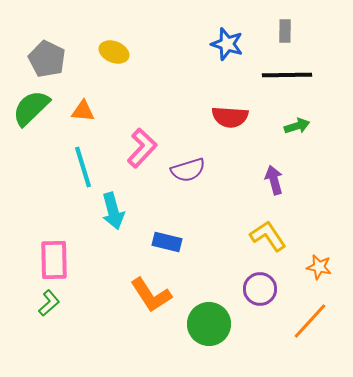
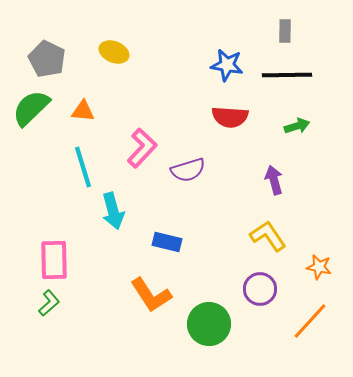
blue star: moved 21 px down; rotated 8 degrees counterclockwise
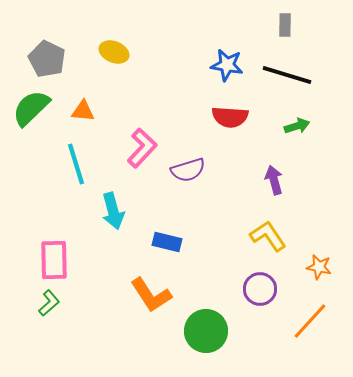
gray rectangle: moved 6 px up
black line: rotated 18 degrees clockwise
cyan line: moved 7 px left, 3 px up
green circle: moved 3 px left, 7 px down
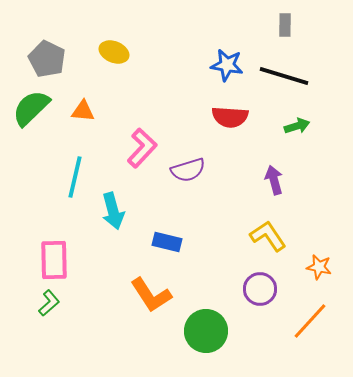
black line: moved 3 px left, 1 px down
cyan line: moved 1 px left, 13 px down; rotated 30 degrees clockwise
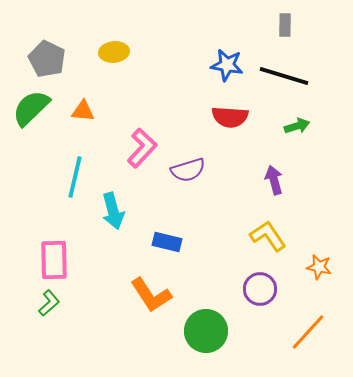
yellow ellipse: rotated 28 degrees counterclockwise
orange line: moved 2 px left, 11 px down
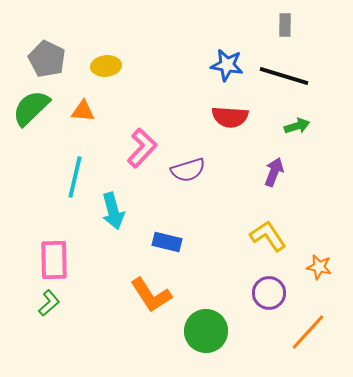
yellow ellipse: moved 8 px left, 14 px down
purple arrow: moved 8 px up; rotated 36 degrees clockwise
purple circle: moved 9 px right, 4 px down
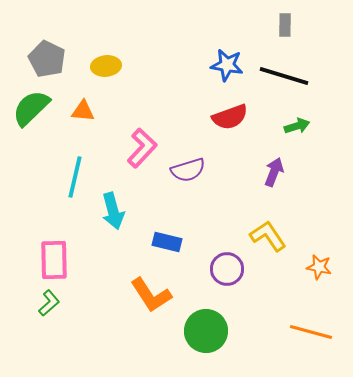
red semicircle: rotated 24 degrees counterclockwise
purple circle: moved 42 px left, 24 px up
orange line: moved 3 px right; rotated 63 degrees clockwise
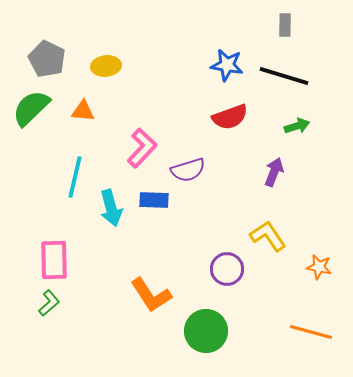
cyan arrow: moved 2 px left, 3 px up
blue rectangle: moved 13 px left, 42 px up; rotated 12 degrees counterclockwise
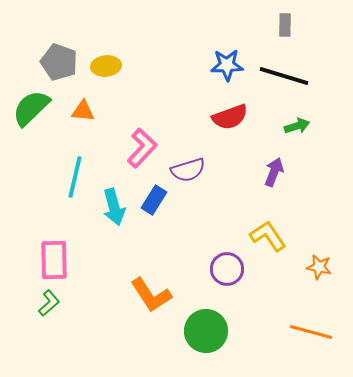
gray pentagon: moved 12 px right, 3 px down; rotated 6 degrees counterclockwise
blue star: rotated 12 degrees counterclockwise
blue rectangle: rotated 60 degrees counterclockwise
cyan arrow: moved 3 px right, 1 px up
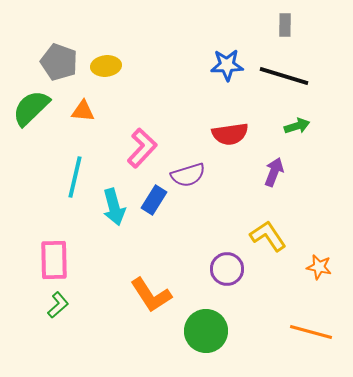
red semicircle: moved 17 px down; rotated 12 degrees clockwise
purple semicircle: moved 5 px down
green L-shape: moved 9 px right, 2 px down
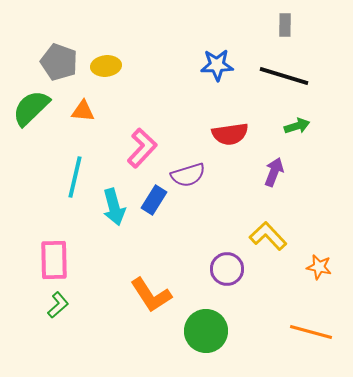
blue star: moved 10 px left
yellow L-shape: rotated 9 degrees counterclockwise
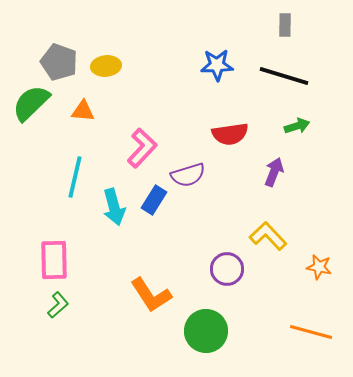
green semicircle: moved 5 px up
